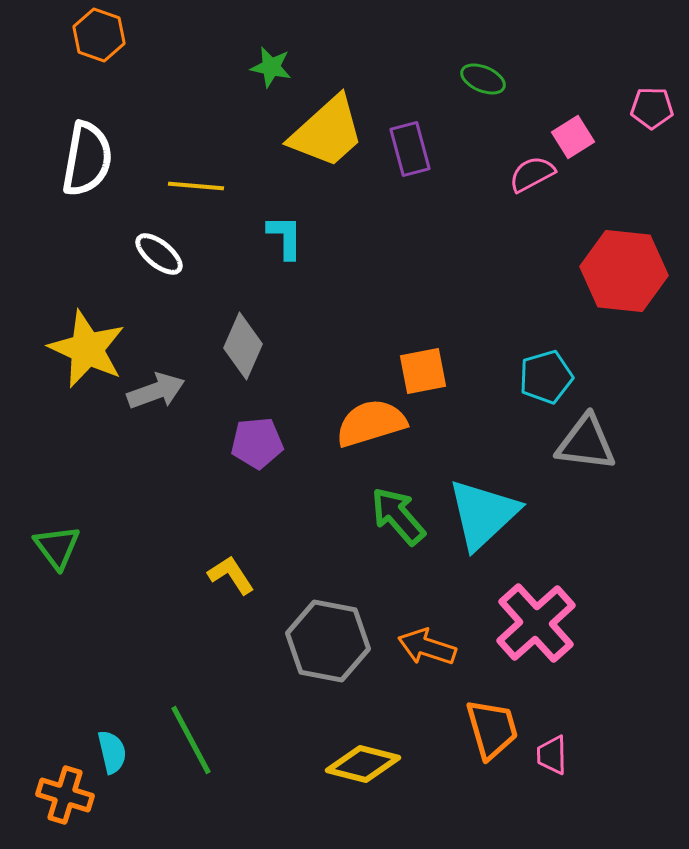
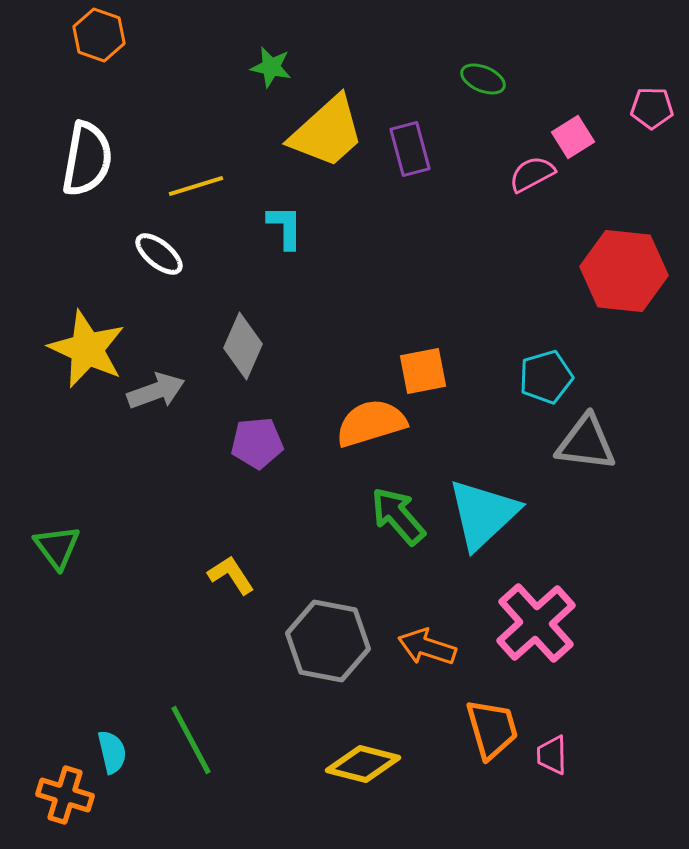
yellow line: rotated 22 degrees counterclockwise
cyan L-shape: moved 10 px up
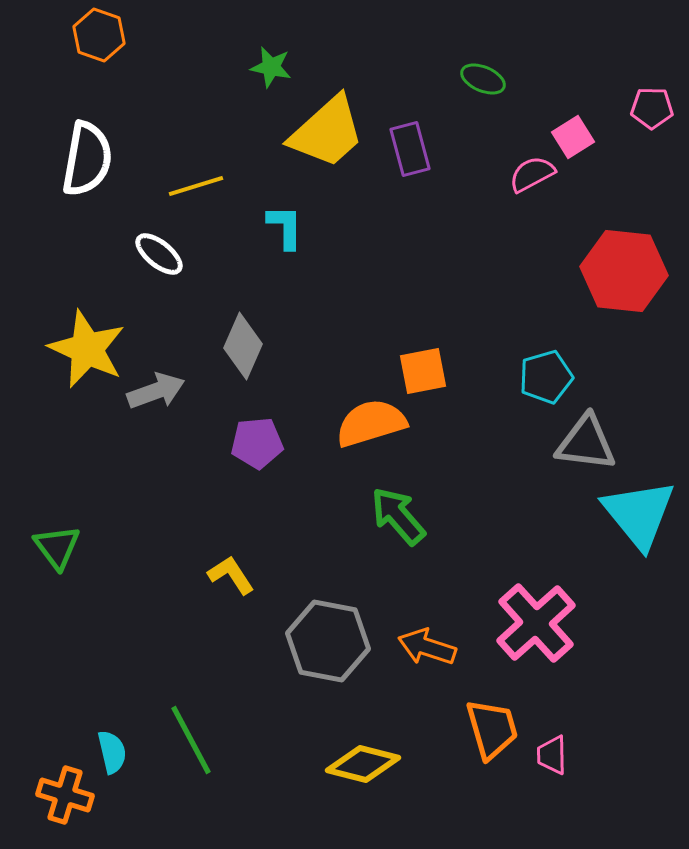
cyan triangle: moved 156 px right; rotated 26 degrees counterclockwise
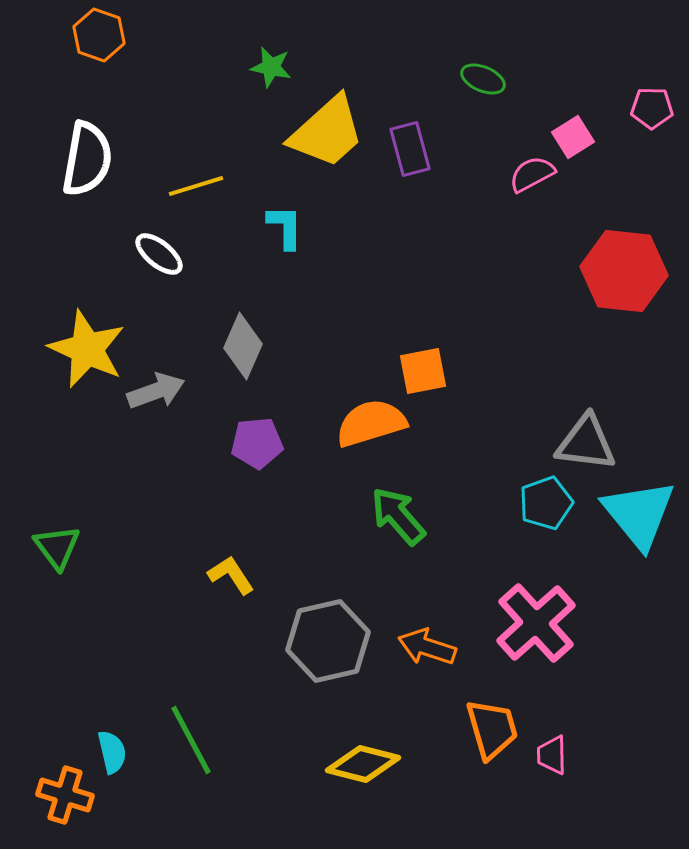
cyan pentagon: moved 126 px down; rotated 4 degrees counterclockwise
gray hexagon: rotated 24 degrees counterclockwise
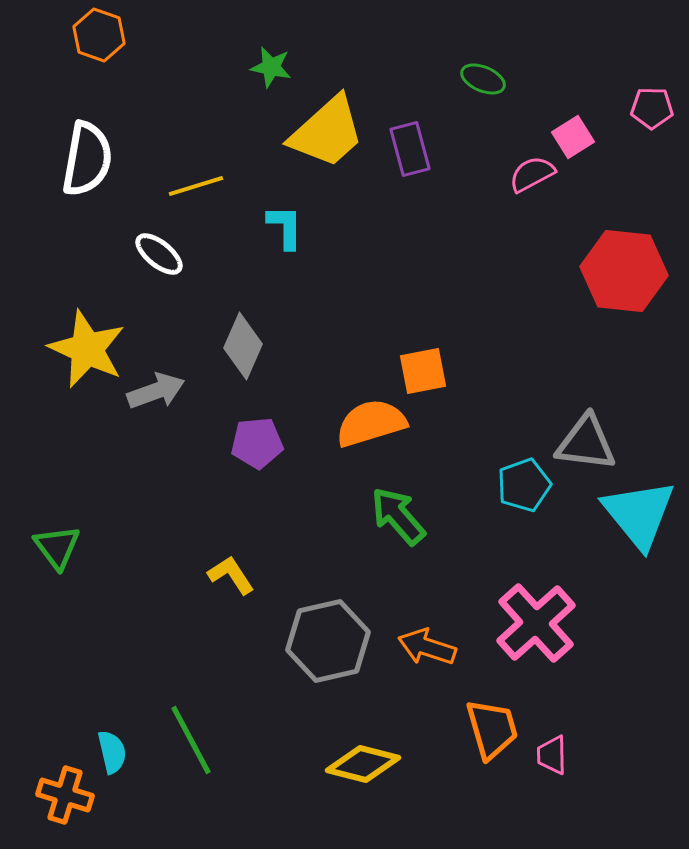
cyan pentagon: moved 22 px left, 18 px up
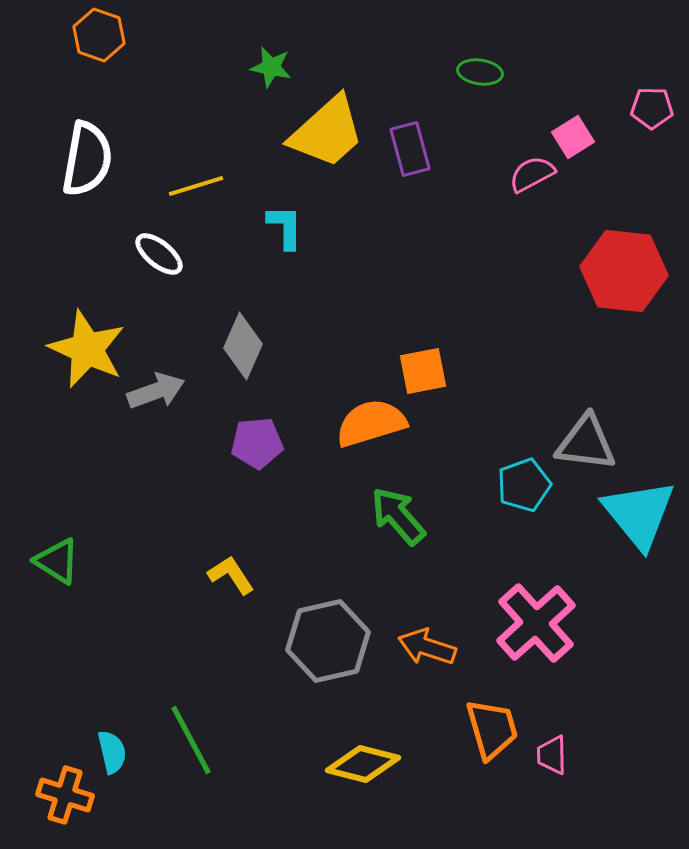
green ellipse: moved 3 px left, 7 px up; rotated 15 degrees counterclockwise
green triangle: moved 14 px down; rotated 21 degrees counterclockwise
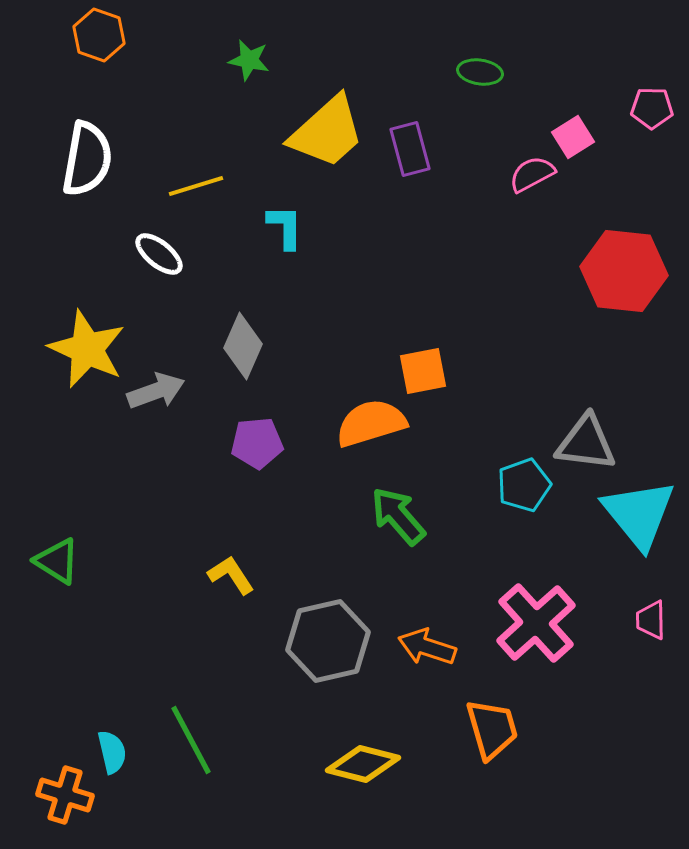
green star: moved 22 px left, 7 px up
pink trapezoid: moved 99 px right, 135 px up
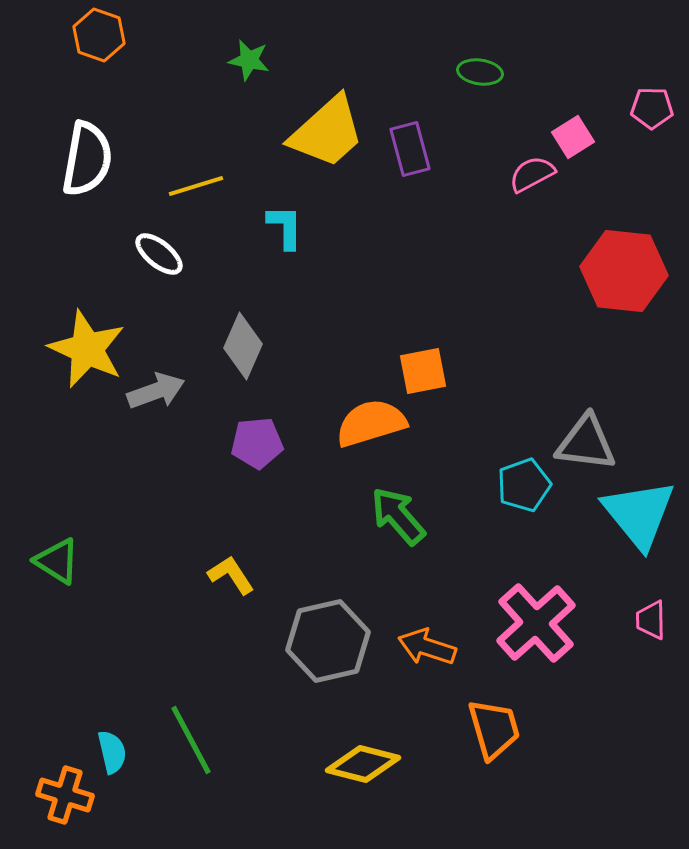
orange trapezoid: moved 2 px right
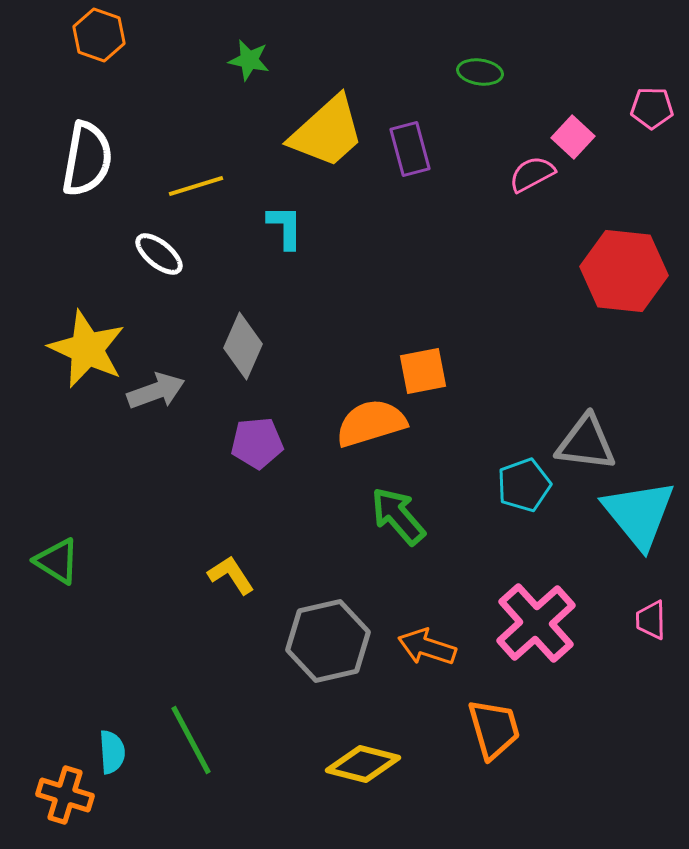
pink square: rotated 15 degrees counterclockwise
cyan semicircle: rotated 9 degrees clockwise
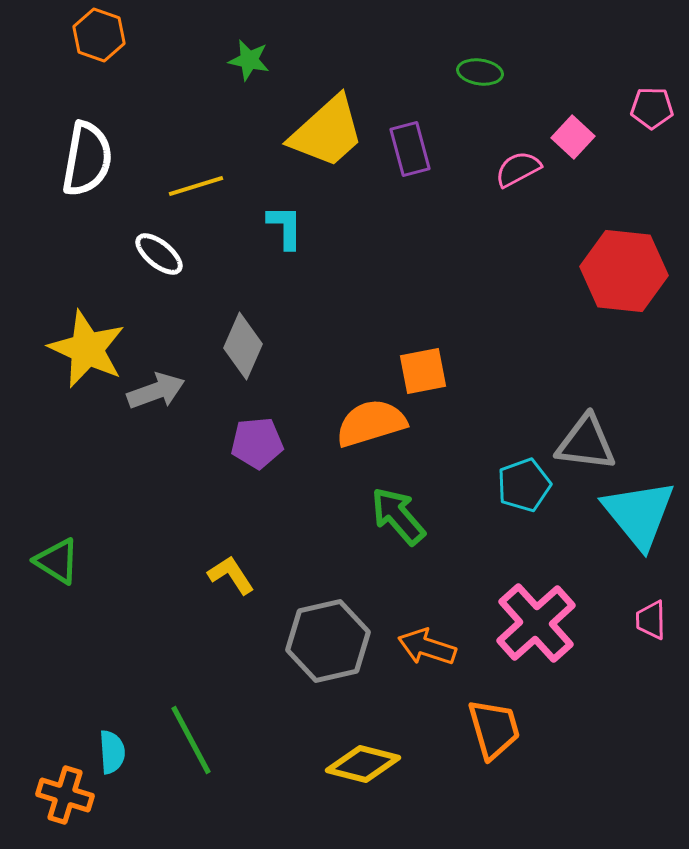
pink semicircle: moved 14 px left, 5 px up
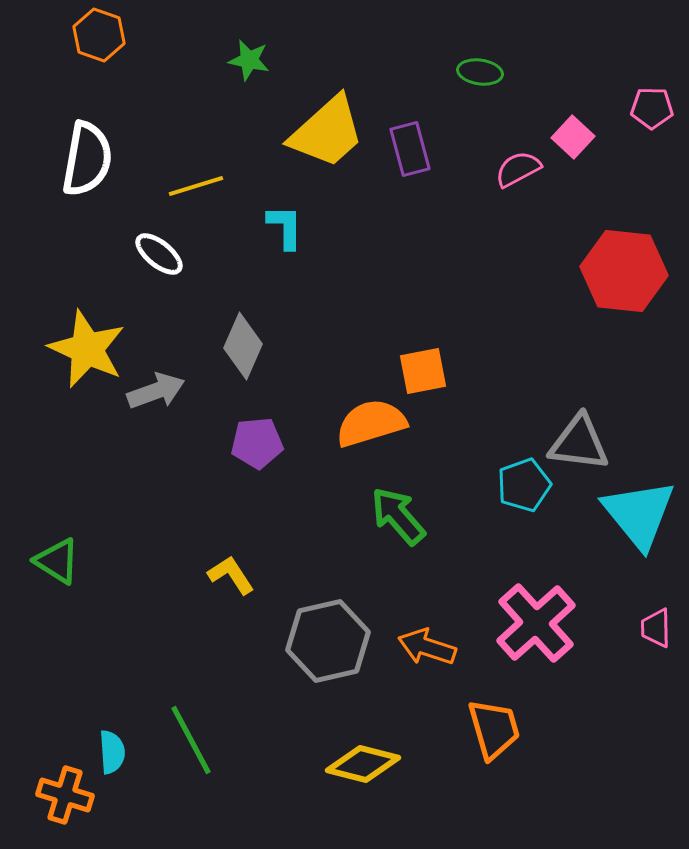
gray triangle: moved 7 px left
pink trapezoid: moved 5 px right, 8 px down
